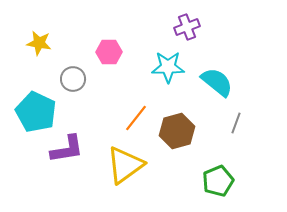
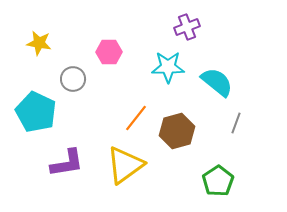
purple L-shape: moved 14 px down
green pentagon: rotated 12 degrees counterclockwise
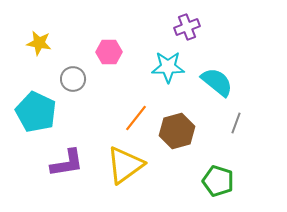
green pentagon: rotated 20 degrees counterclockwise
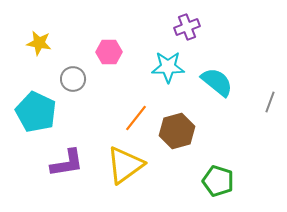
gray line: moved 34 px right, 21 px up
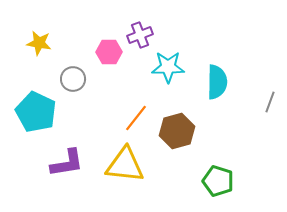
purple cross: moved 47 px left, 8 px down
cyan semicircle: rotated 52 degrees clockwise
yellow triangle: rotated 42 degrees clockwise
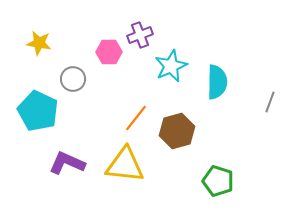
cyan star: moved 3 px right, 1 px up; rotated 24 degrees counterclockwise
cyan pentagon: moved 2 px right, 1 px up
purple L-shape: rotated 147 degrees counterclockwise
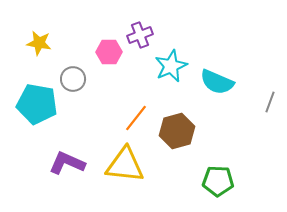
cyan semicircle: rotated 112 degrees clockwise
cyan pentagon: moved 1 px left, 7 px up; rotated 15 degrees counterclockwise
green pentagon: rotated 16 degrees counterclockwise
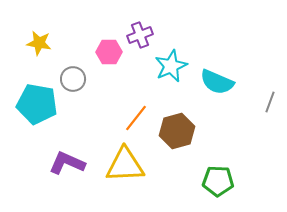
yellow triangle: rotated 9 degrees counterclockwise
